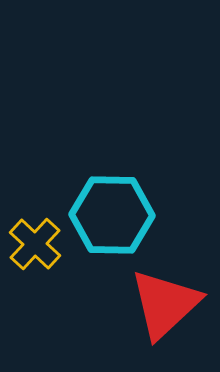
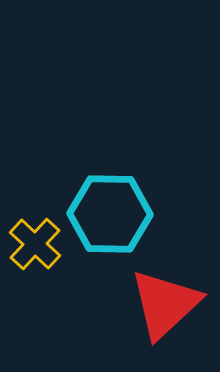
cyan hexagon: moved 2 px left, 1 px up
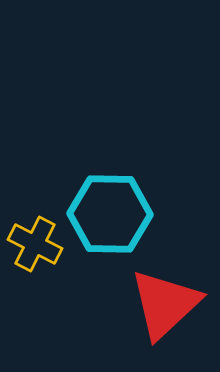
yellow cross: rotated 16 degrees counterclockwise
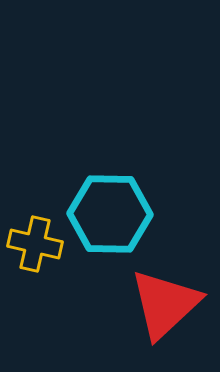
yellow cross: rotated 14 degrees counterclockwise
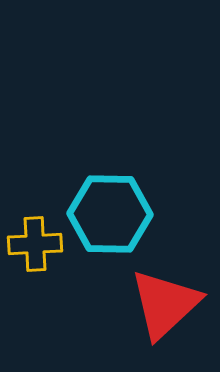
yellow cross: rotated 16 degrees counterclockwise
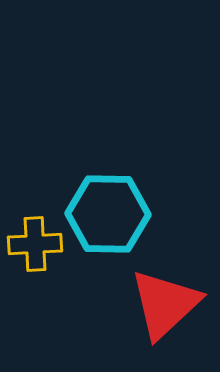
cyan hexagon: moved 2 px left
